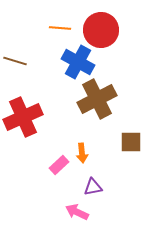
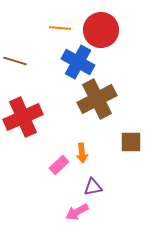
pink arrow: rotated 55 degrees counterclockwise
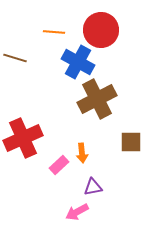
orange line: moved 6 px left, 4 px down
brown line: moved 3 px up
red cross: moved 21 px down
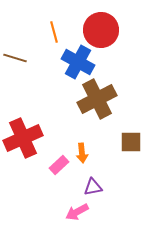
orange line: rotated 70 degrees clockwise
